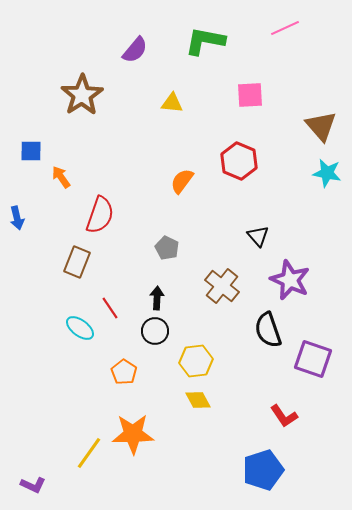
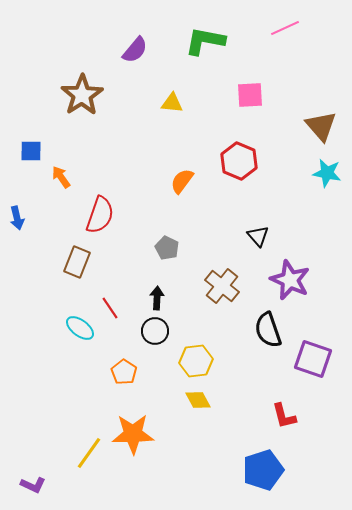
red L-shape: rotated 20 degrees clockwise
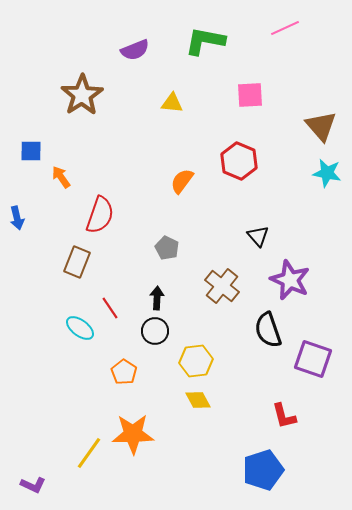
purple semicircle: rotated 28 degrees clockwise
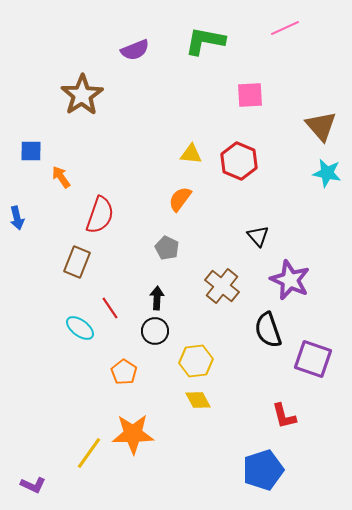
yellow triangle: moved 19 px right, 51 px down
orange semicircle: moved 2 px left, 18 px down
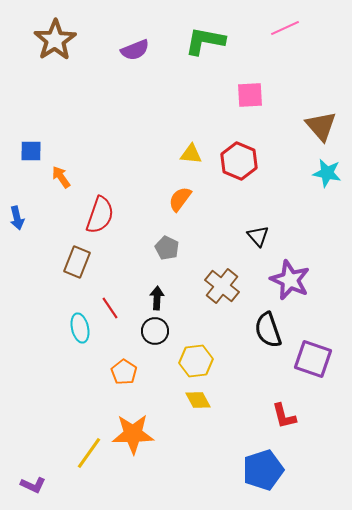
brown star: moved 27 px left, 55 px up
cyan ellipse: rotated 40 degrees clockwise
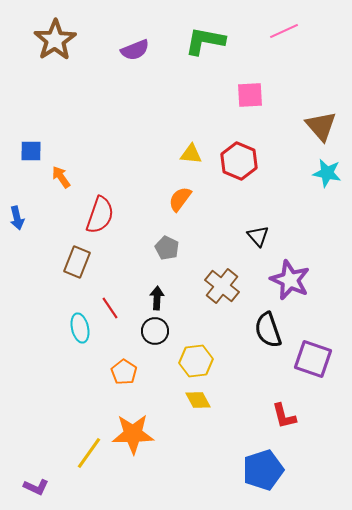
pink line: moved 1 px left, 3 px down
purple L-shape: moved 3 px right, 2 px down
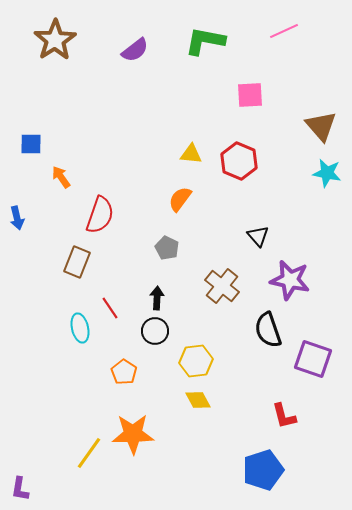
purple semicircle: rotated 16 degrees counterclockwise
blue square: moved 7 px up
purple star: rotated 12 degrees counterclockwise
purple L-shape: moved 16 px left, 2 px down; rotated 75 degrees clockwise
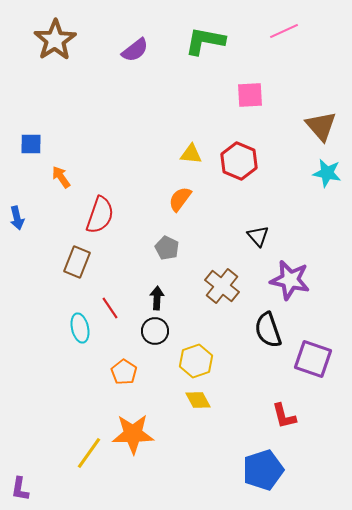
yellow hexagon: rotated 12 degrees counterclockwise
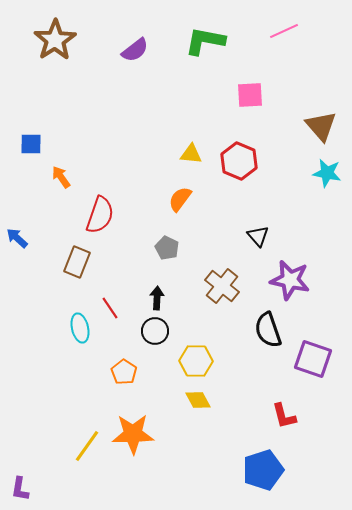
blue arrow: moved 20 px down; rotated 145 degrees clockwise
yellow hexagon: rotated 20 degrees clockwise
yellow line: moved 2 px left, 7 px up
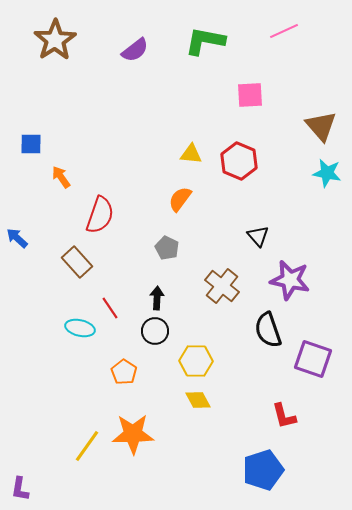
brown rectangle: rotated 64 degrees counterclockwise
cyan ellipse: rotated 64 degrees counterclockwise
